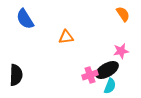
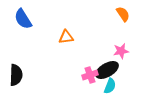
blue semicircle: moved 2 px left
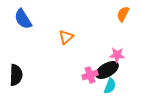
orange semicircle: rotated 119 degrees counterclockwise
orange triangle: rotated 35 degrees counterclockwise
pink star: moved 4 px left, 4 px down; rotated 14 degrees clockwise
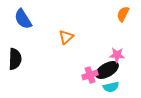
black semicircle: moved 1 px left, 16 px up
cyan semicircle: moved 1 px right, 1 px down; rotated 56 degrees clockwise
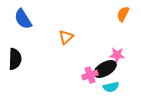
black ellipse: moved 2 px left, 1 px up
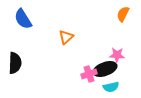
black semicircle: moved 4 px down
black ellipse: rotated 10 degrees clockwise
pink cross: moved 1 px left, 1 px up
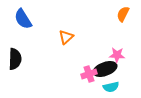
black semicircle: moved 4 px up
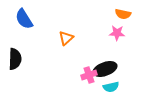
orange semicircle: rotated 105 degrees counterclockwise
blue semicircle: moved 1 px right
orange triangle: moved 1 px down
pink star: moved 22 px up
pink cross: moved 1 px down
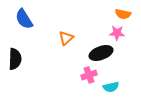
black ellipse: moved 4 px left, 16 px up
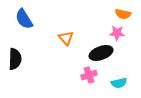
orange triangle: rotated 28 degrees counterclockwise
cyan semicircle: moved 8 px right, 4 px up
